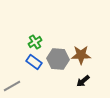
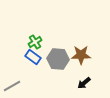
blue rectangle: moved 1 px left, 5 px up
black arrow: moved 1 px right, 2 px down
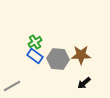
blue rectangle: moved 2 px right, 1 px up
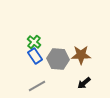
green cross: moved 1 px left; rotated 16 degrees counterclockwise
blue rectangle: rotated 21 degrees clockwise
gray line: moved 25 px right
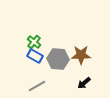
blue rectangle: rotated 28 degrees counterclockwise
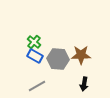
black arrow: moved 1 px down; rotated 40 degrees counterclockwise
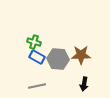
green cross: rotated 24 degrees counterclockwise
blue rectangle: moved 2 px right, 1 px down
gray line: rotated 18 degrees clockwise
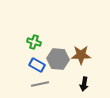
blue rectangle: moved 8 px down
gray line: moved 3 px right, 2 px up
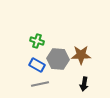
green cross: moved 3 px right, 1 px up
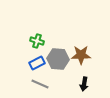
blue rectangle: moved 2 px up; rotated 56 degrees counterclockwise
gray line: rotated 36 degrees clockwise
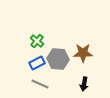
green cross: rotated 24 degrees clockwise
brown star: moved 2 px right, 2 px up
